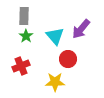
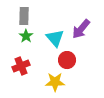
cyan triangle: moved 2 px down
red circle: moved 1 px left, 1 px down
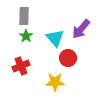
red circle: moved 1 px right, 2 px up
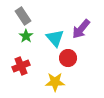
gray rectangle: moved 1 px left; rotated 36 degrees counterclockwise
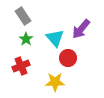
green star: moved 3 px down
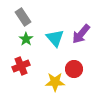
gray rectangle: moved 1 px down
purple arrow: moved 5 px down
red circle: moved 6 px right, 11 px down
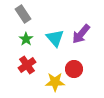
gray rectangle: moved 3 px up
red cross: moved 6 px right, 1 px up; rotated 12 degrees counterclockwise
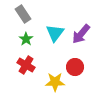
cyan triangle: moved 5 px up; rotated 18 degrees clockwise
red cross: moved 1 px left; rotated 24 degrees counterclockwise
red circle: moved 1 px right, 2 px up
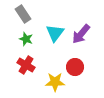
green star: rotated 16 degrees counterclockwise
